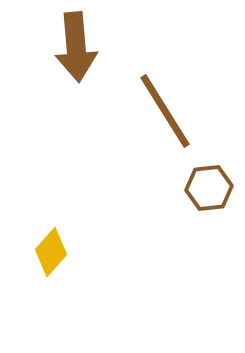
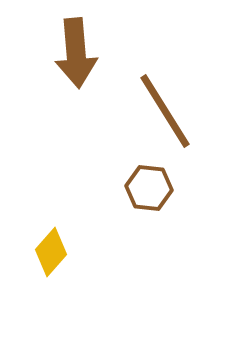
brown arrow: moved 6 px down
brown hexagon: moved 60 px left; rotated 12 degrees clockwise
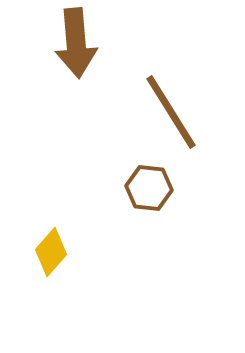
brown arrow: moved 10 px up
brown line: moved 6 px right, 1 px down
